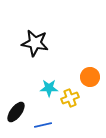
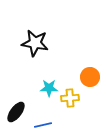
yellow cross: rotated 18 degrees clockwise
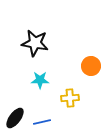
orange circle: moved 1 px right, 11 px up
cyan star: moved 9 px left, 8 px up
black ellipse: moved 1 px left, 6 px down
blue line: moved 1 px left, 3 px up
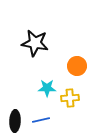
orange circle: moved 14 px left
cyan star: moved 7 px right, 8 px down
black ellipse: moved 3 px down; rotated 35 degrees counterclockwise
blue line: moved 1 px left, 2 px up
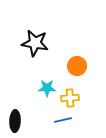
blue line: moved 22 px right
